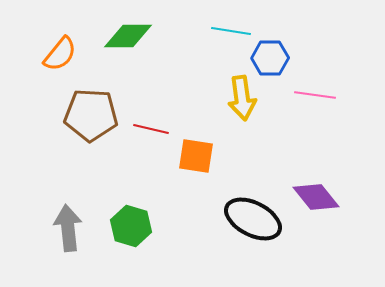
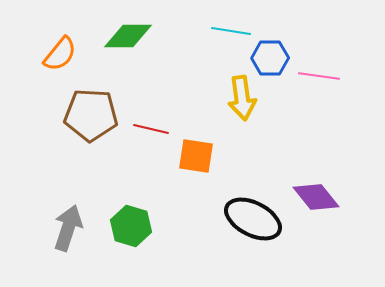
pink line: moved 4 px right, 19 px up
gray arrow: rotated 24 degrees clockwise
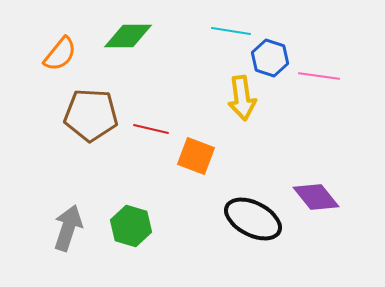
blue hexagon: rotated 18 degrees clockwise
orange square: rotated 12 degrees clockwise
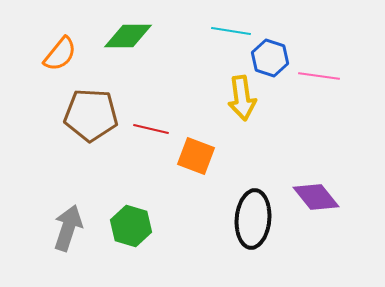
black ellipse: rotated 68 degrees clockwise
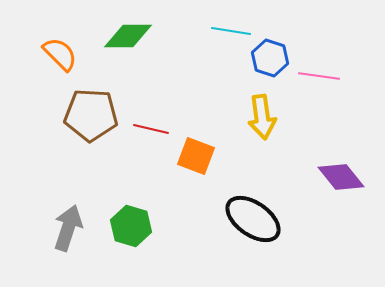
orange semicircle: rotated 84 degrees counterclockwise
yellow arrow: moved 20 px right, 19 px down
purple diamond: moved 25 px right, 20 px up
black ellipse: rotated 60 degrees counterclockwise
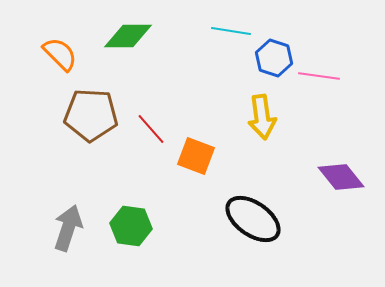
blue hexagon: moved 4 px right
red line: rotated 36 degrees clockwise
green hexagon: rotated 9 degrees counterclockwise
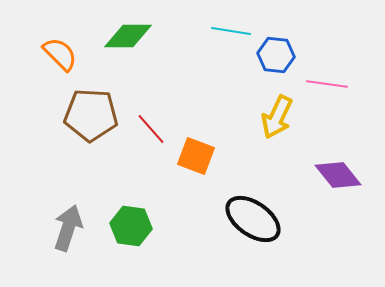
blue hexagon: moved 2 px right, 3 px up; rotated 12 degrees counterclockwise
pink line: moved 8 px right, 8 px down
yellow arrow: moved 15 px right; rotated 33 degrees clockwise
purple diamond: moved 3 px left, 2 px up
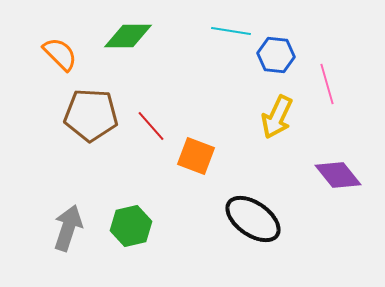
pink line: rotated 66 degrees clockwise
red line: moved 3 px up
green hexagon: rotated 21 degrees counterclockwise
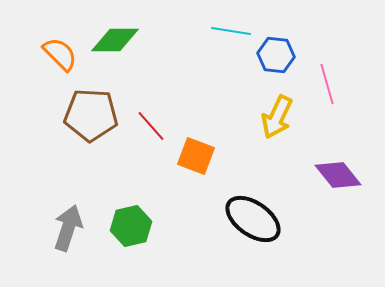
green diamond: moved 13 px left, 4 px down
